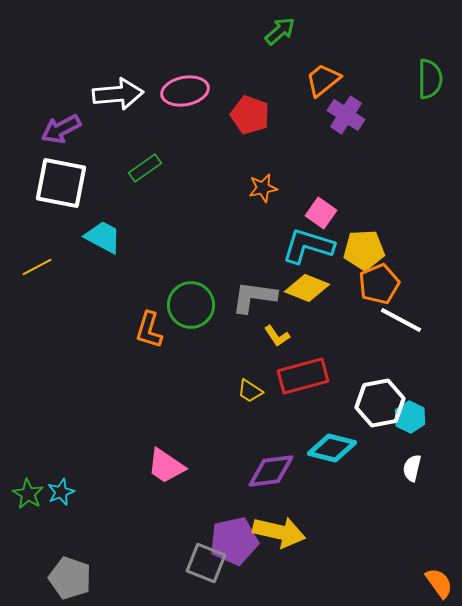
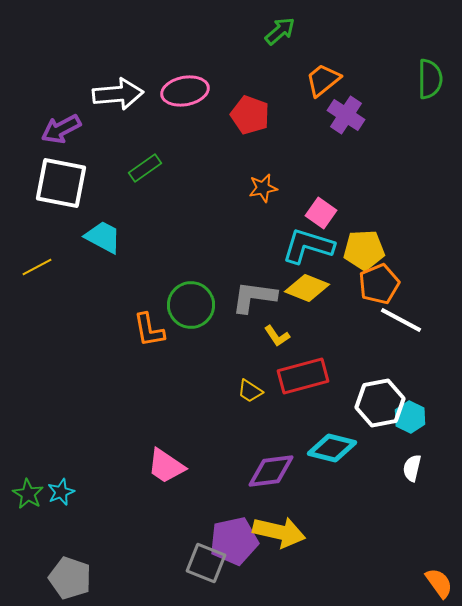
orange L-shape: rotated 27 degrees counterclockwise
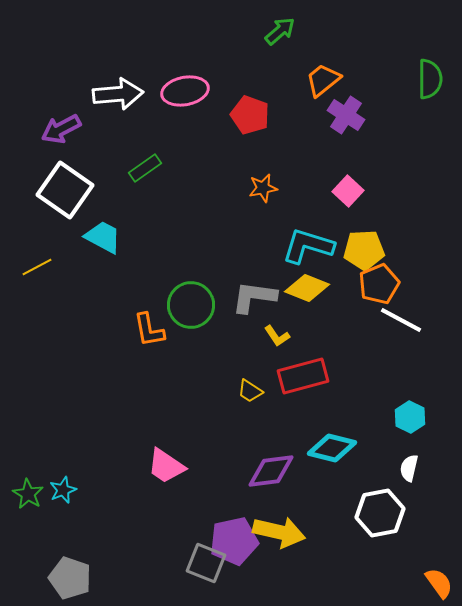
white square: moved 4 px right, 7 px down; rotated 24 degrees clockwise
pink square: moved 27 px right, 22 px up; rotated 8 degrees clockwise
white hexagon: moved 110 px down
white semicircle: moved 3 px left
cyan star: moved 2 px right, 2 px up
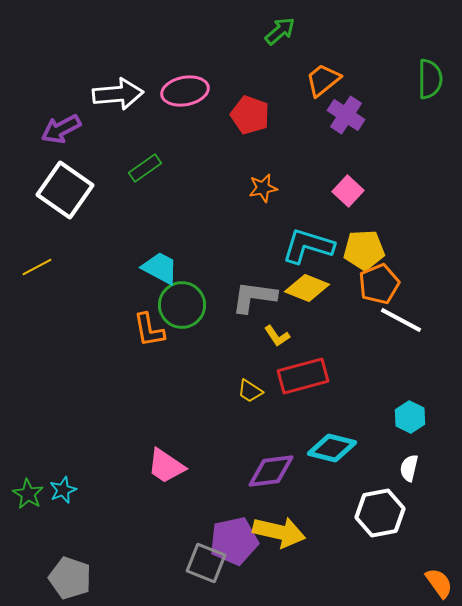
cyan trapezoid: moved 57 px right, 31 px down
green circle: moved 9 px left
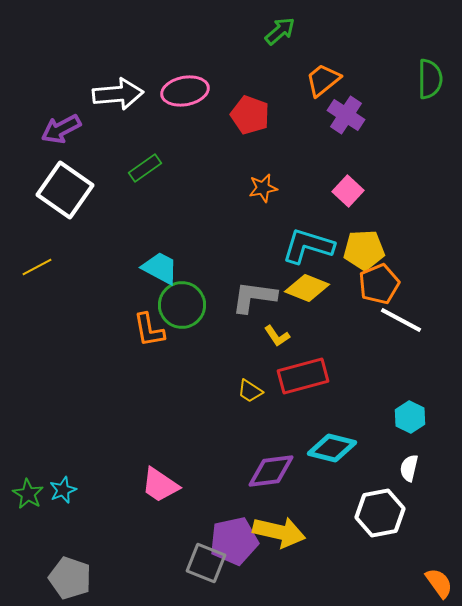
pink trapezoid: moved 6 px left, 19 px down
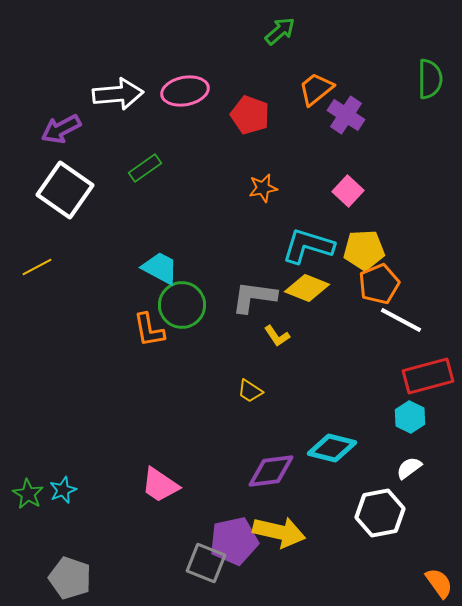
orange trapezoid: moved 7 px left, 9 px down
red rectangle: moved 125 px right
white semicircle: rotated 40 degrees clockwise
